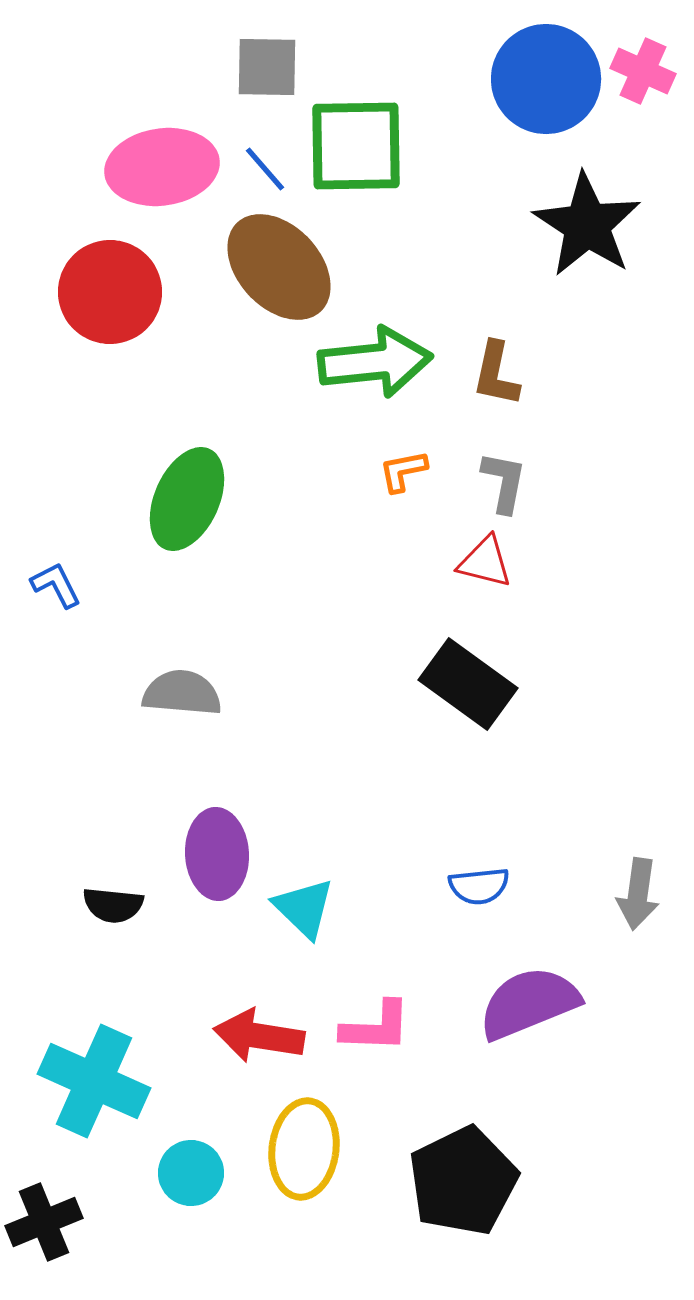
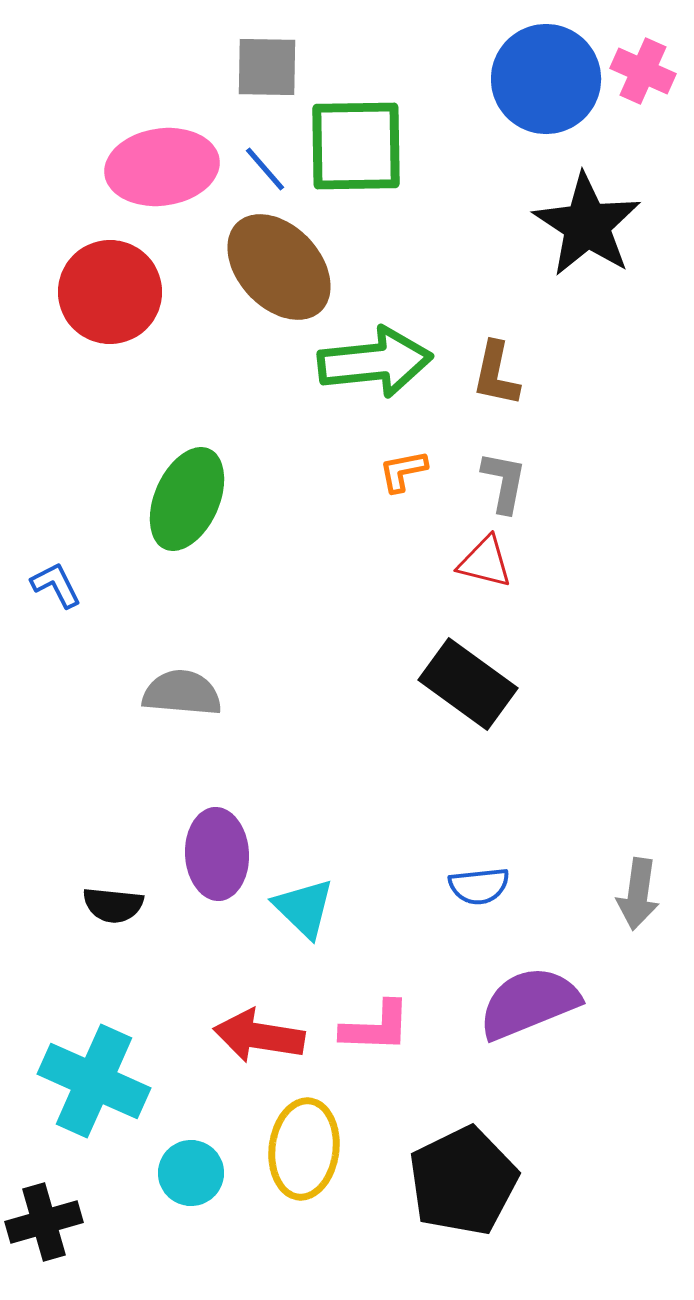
black cross: rotated 6 degrees clockwise
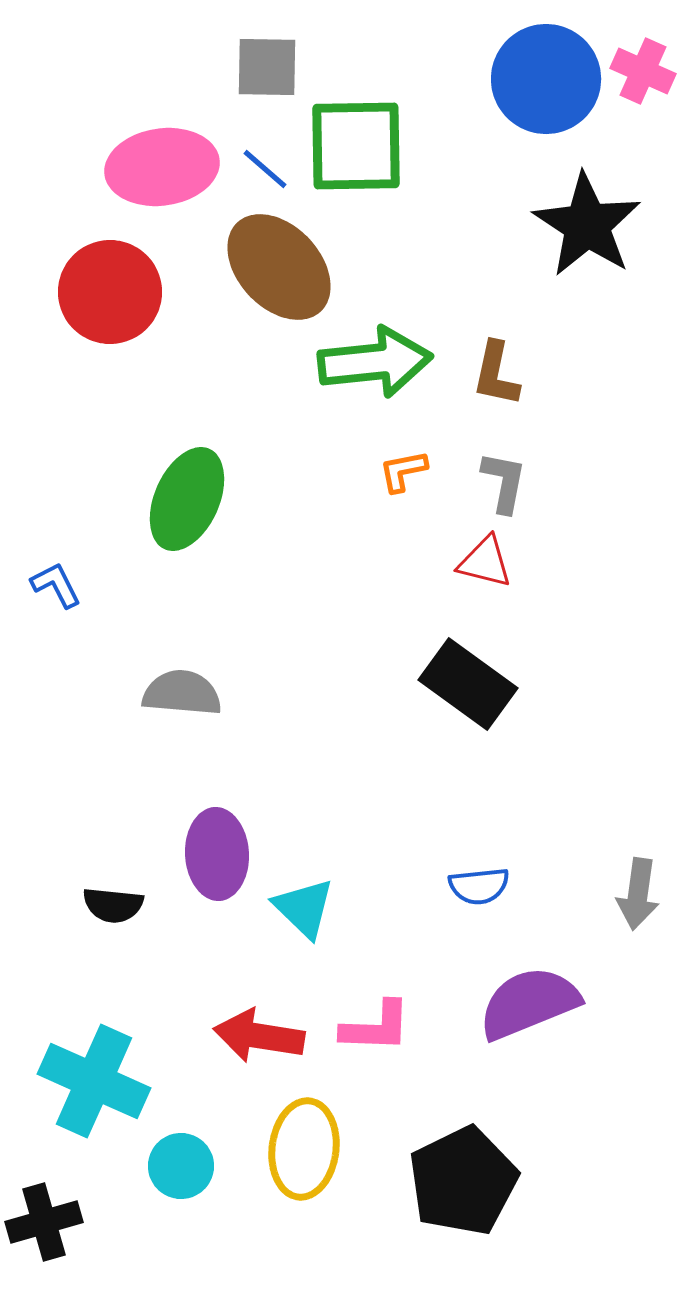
blue line: rotated 8 degrees counterclockwise
cyan circle: moved 10 px left, 7 px up
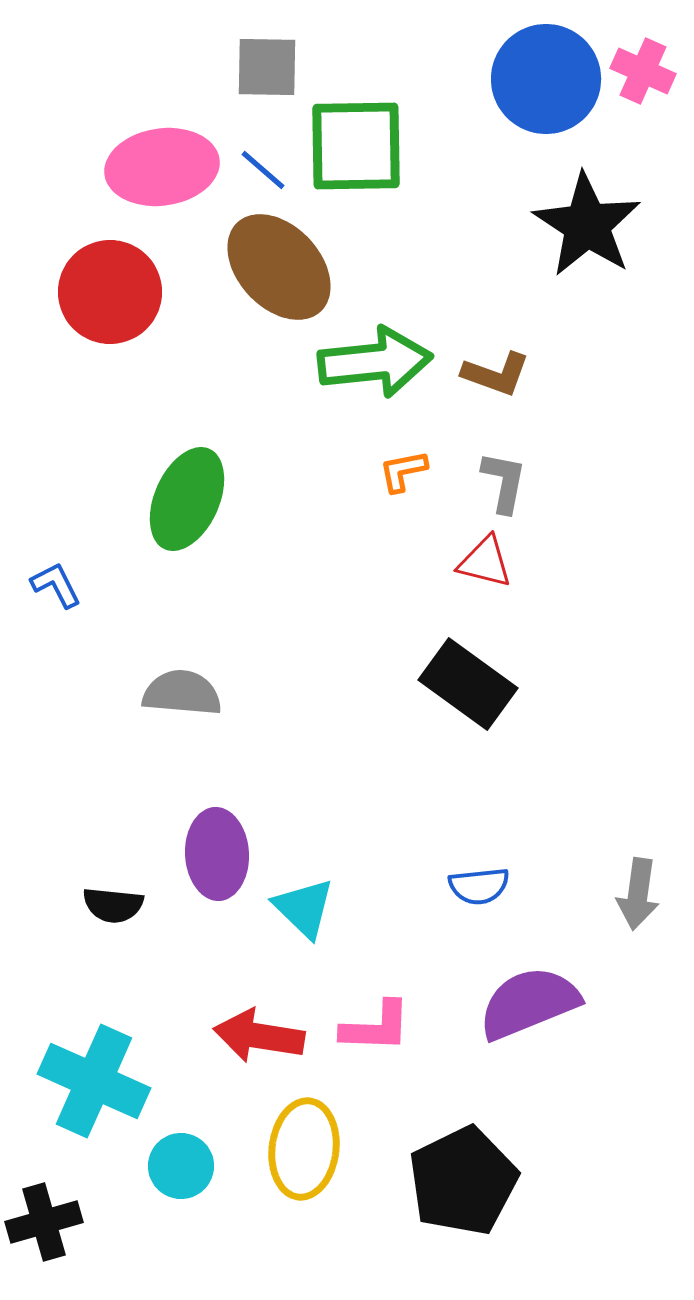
blue line: moved 2 px left, 1 px down
brown L-shape: rotated 82 degrees counterclockwise
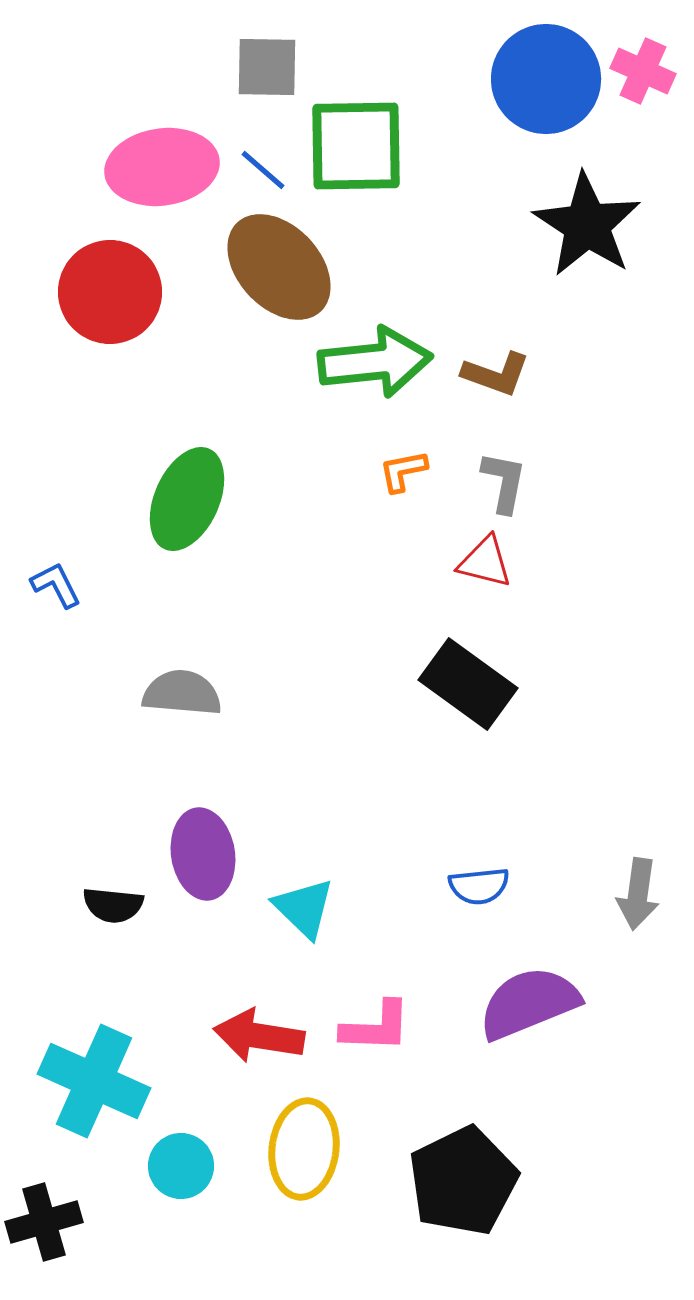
purple ellipse: moved 14 px left; rotated 6 degrees counterclockwise
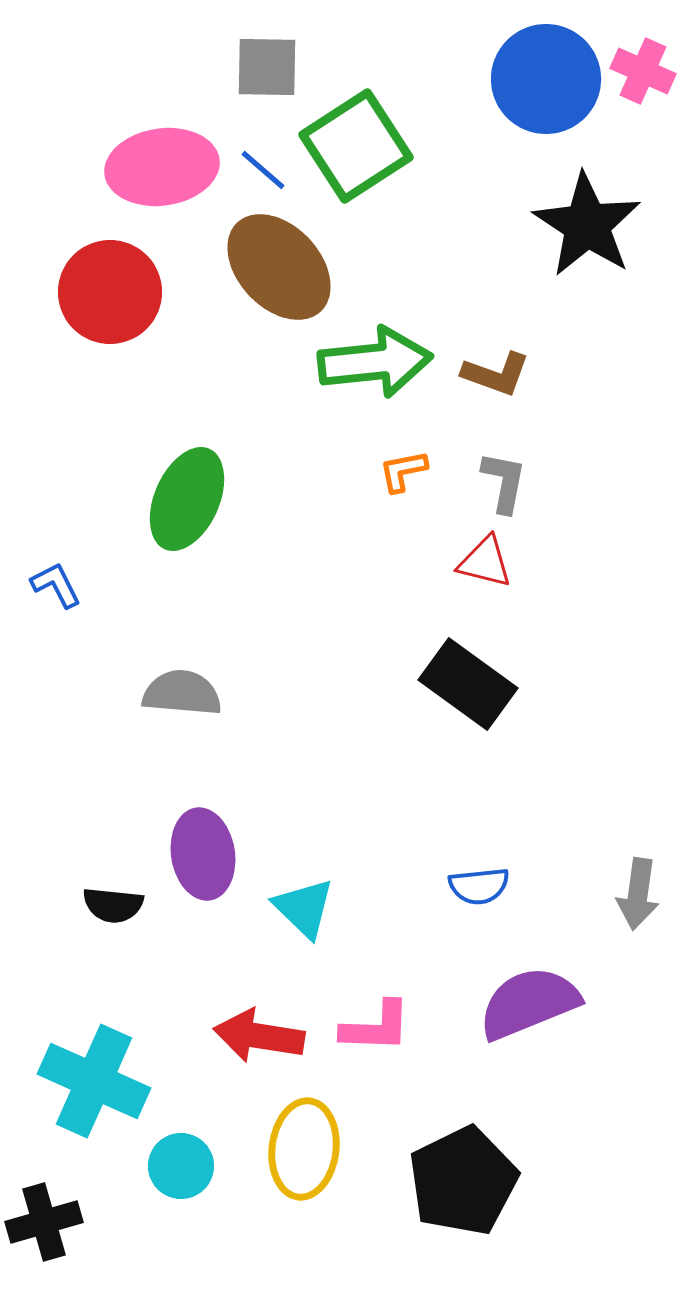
green square: rotated 32 degrees counterclockwise
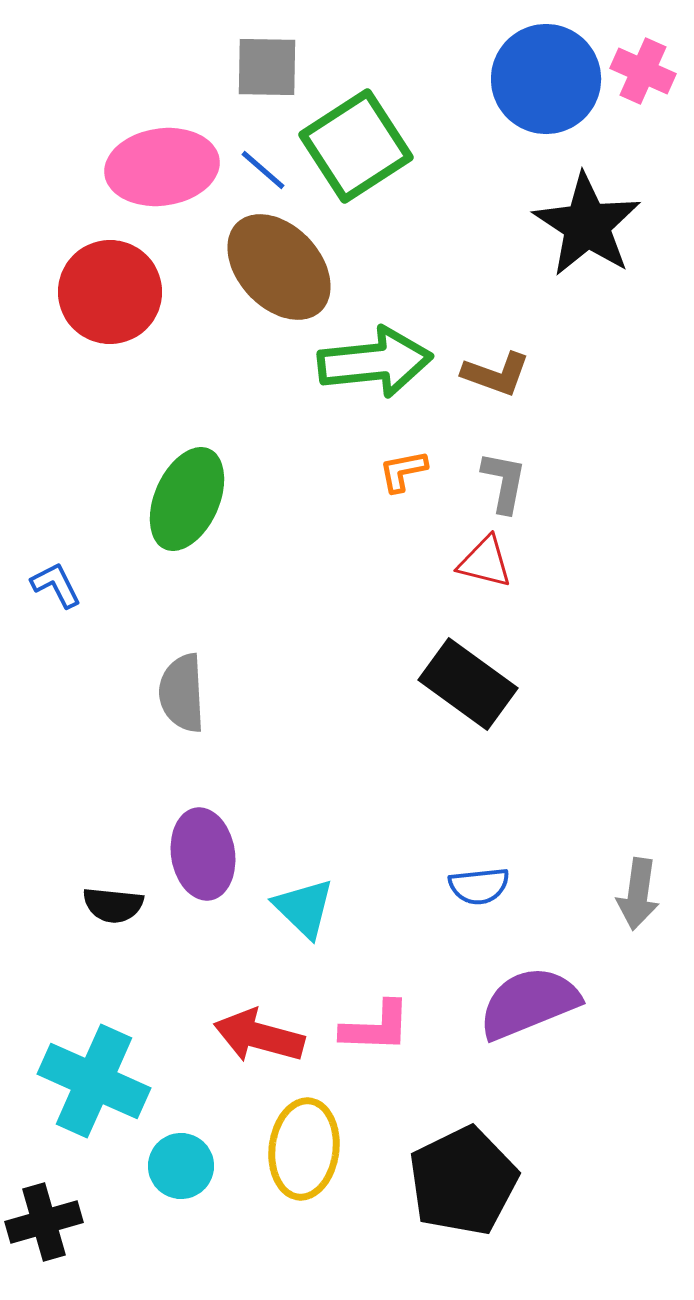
gray semicircle: rotated 98 degrees counterclockwise
red arrow: rotated 6 degrees clockwise
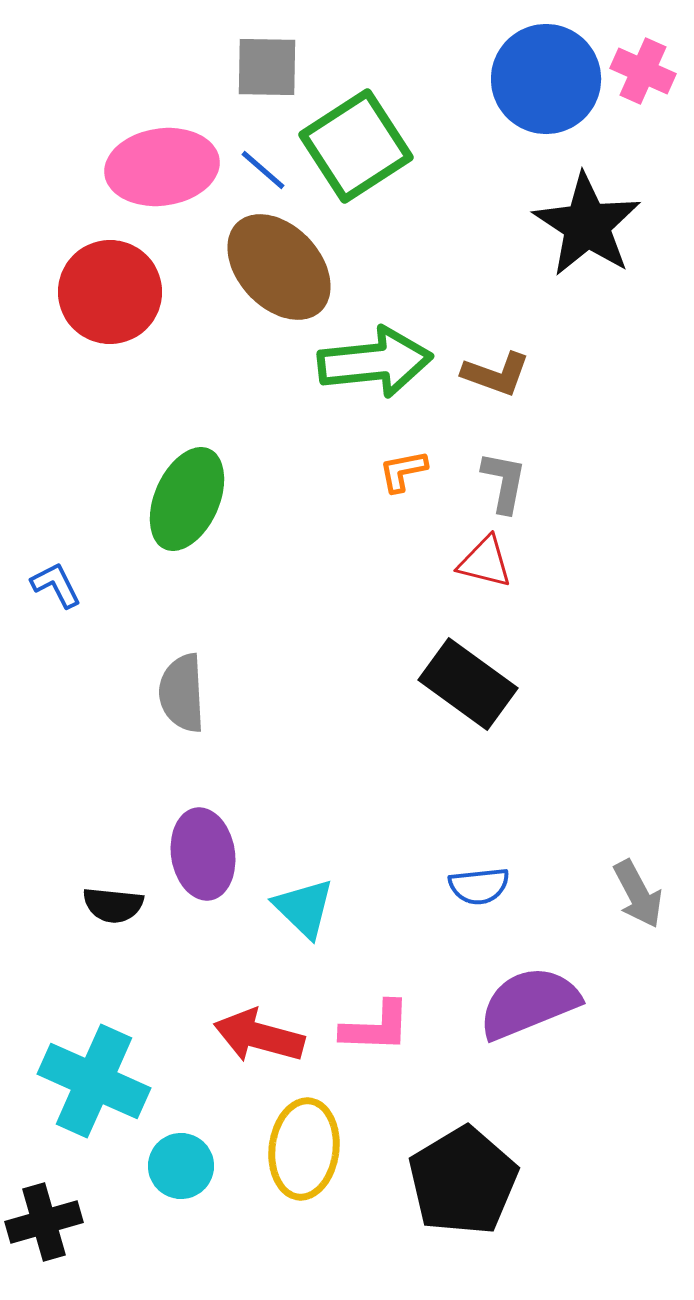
gray arrow: rotated 36 degrees counterclockwise
black pentagon: rotated 5 degrees counterclockwise
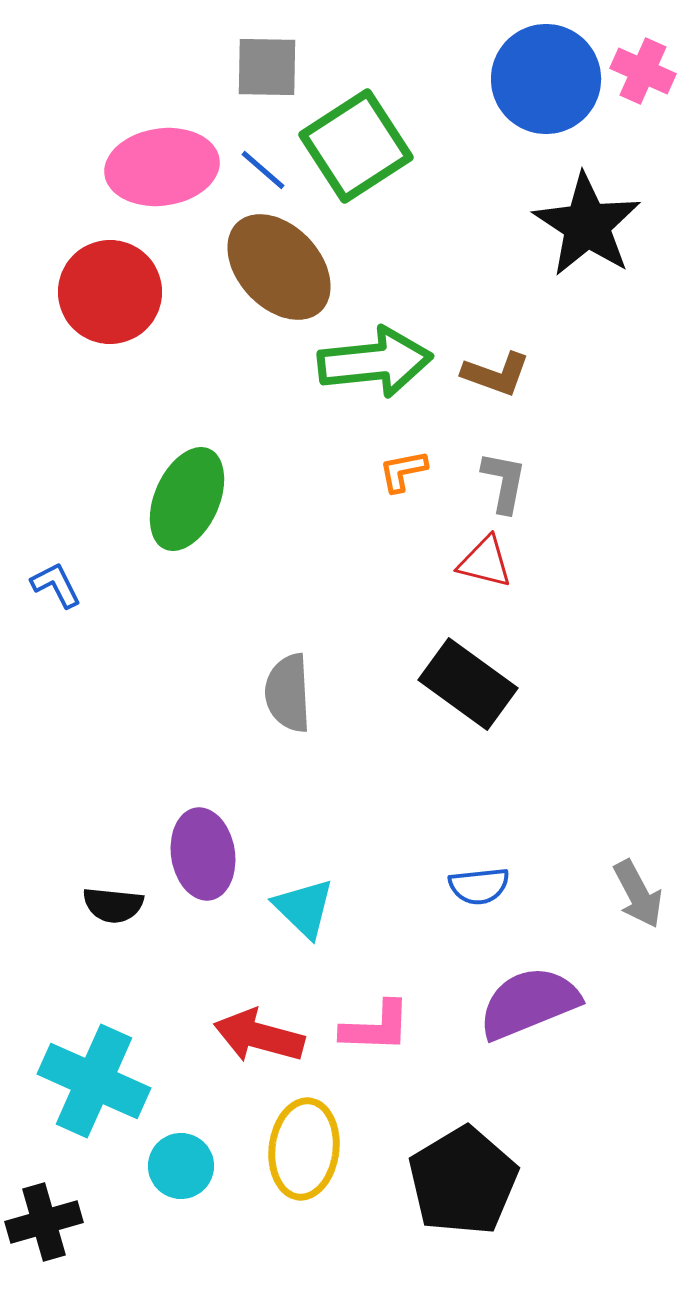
gray semicircle: moved 106 px right
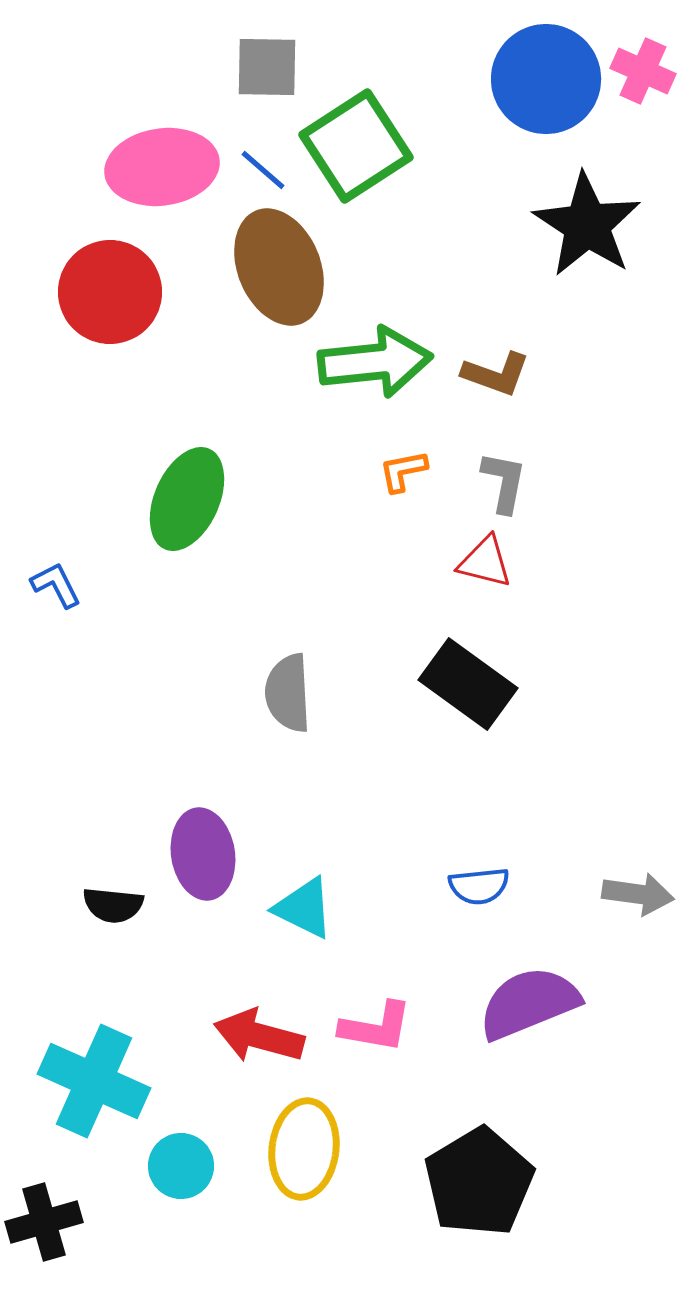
brown ellipse: rotated 21 degrees clockwise
gray arrow: rotated 54 degrees counterclockwise
cyan triangle: rotated 18 degrees counterclockwise
pink L-shape: rotated 8 degrees clockwise
black pentagon: moved 16 px right, 1 px down
